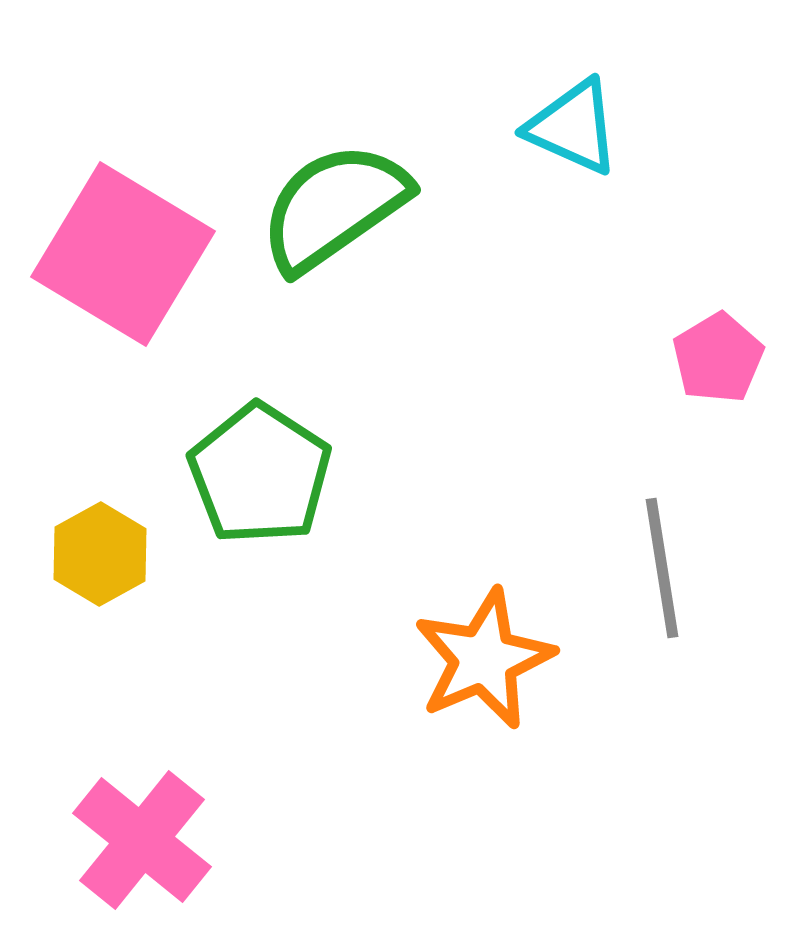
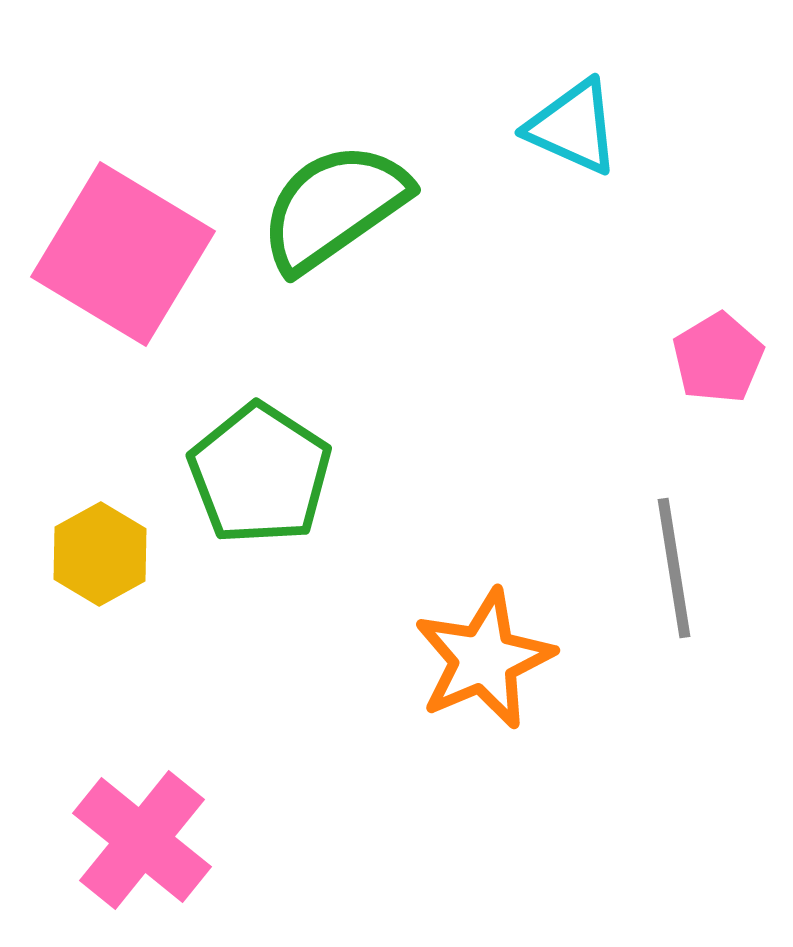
gray line: moved 12 px right
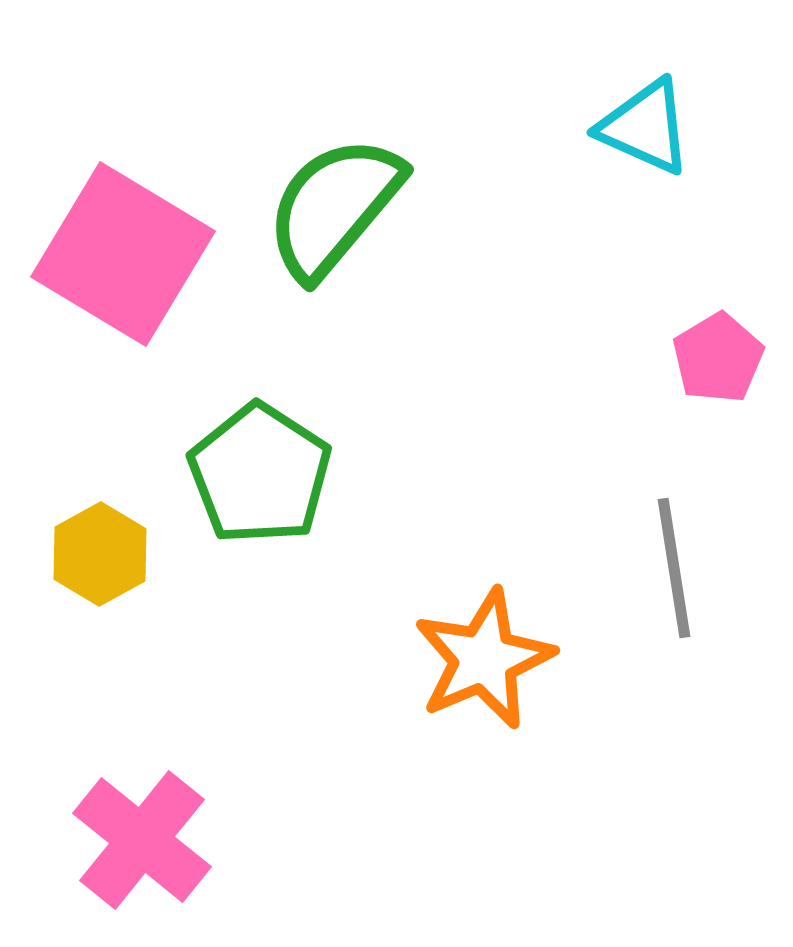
cyan triangle: moved 72 px right
green semicircle: rotated 15 degrees counterclockwise
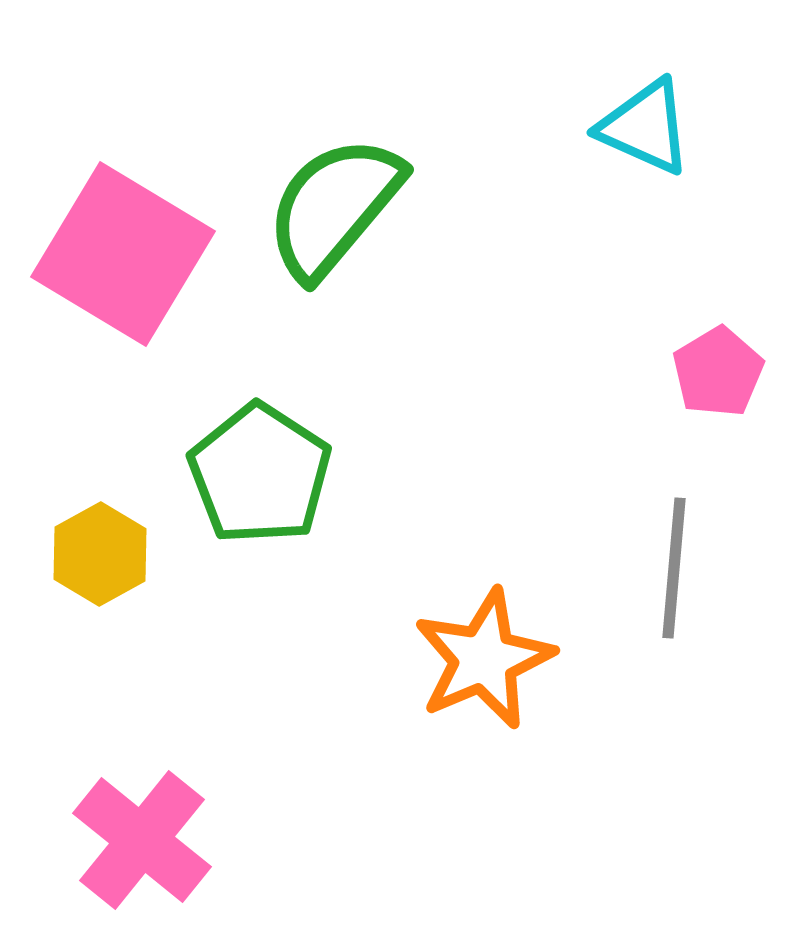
pink pentagon: moved 14 px down
gray line: rotated 14 degrees clockwise
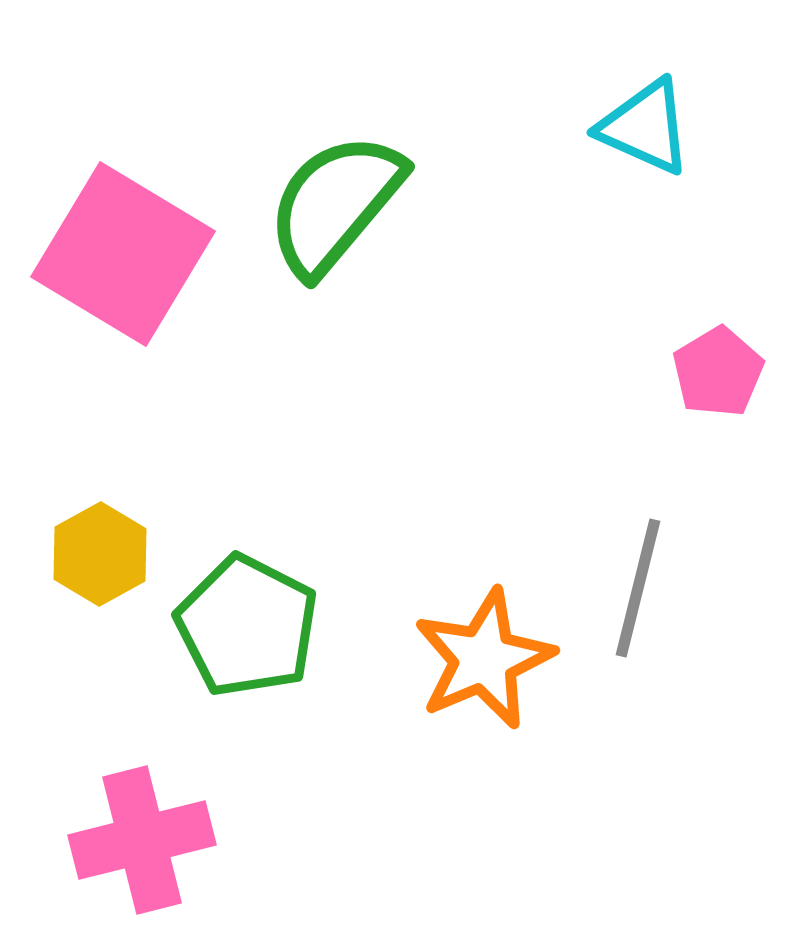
green semicircle: moved 1 px right, 3 px up
green pentagon: moved 13 px left, 152 px down; rotated 6 degrees counterclockwise
gray line: moved 36 px left, 20 px down; rotated 9 degrees clockwise
pink cross: rotated 37 degrees clockwise
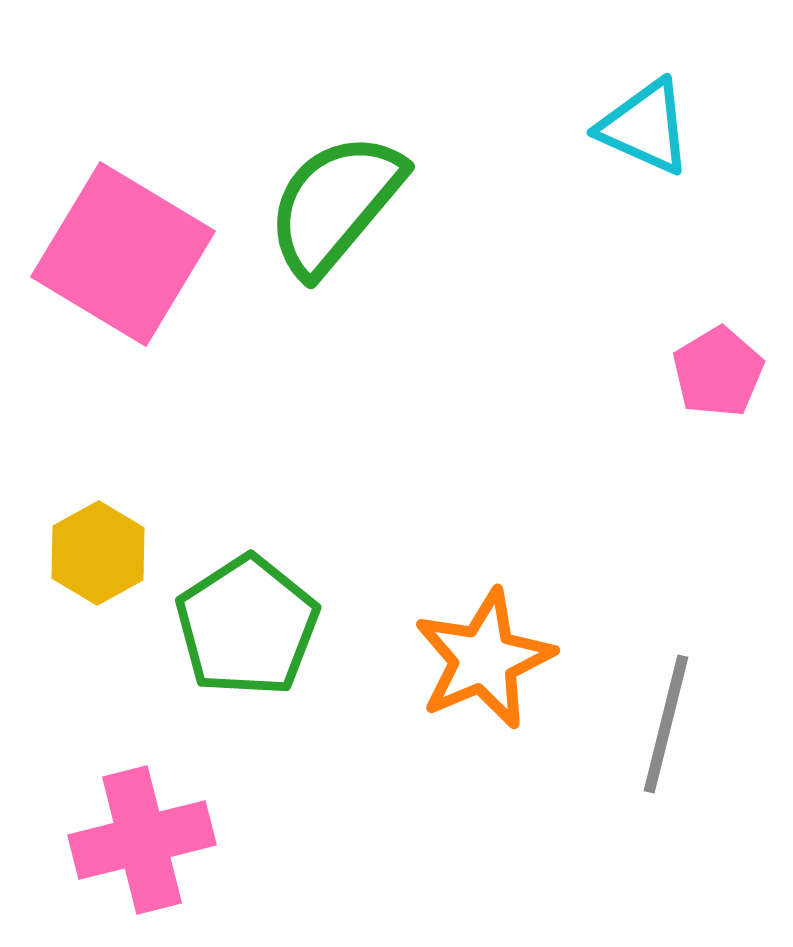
yellow hexagon: moved 2 px left, 1 px up
gray line: moved 28 px right, 136 px down
green pentagon: rotated 12 degrees clockwise
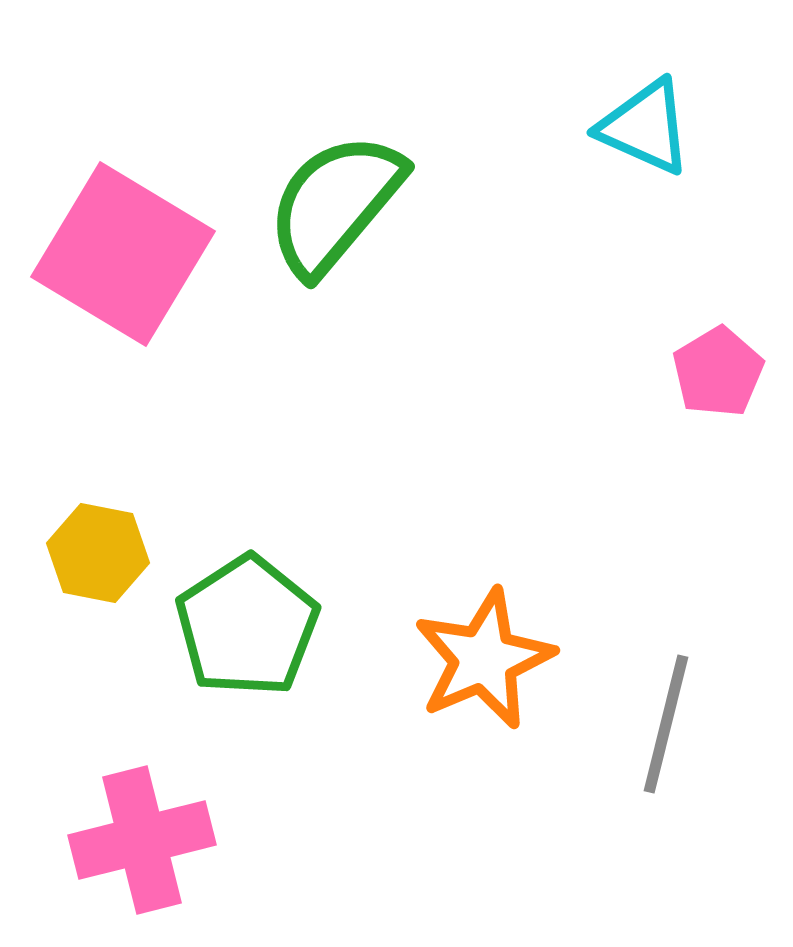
yellow hexagon: rotated 20 degrees counterclockwise
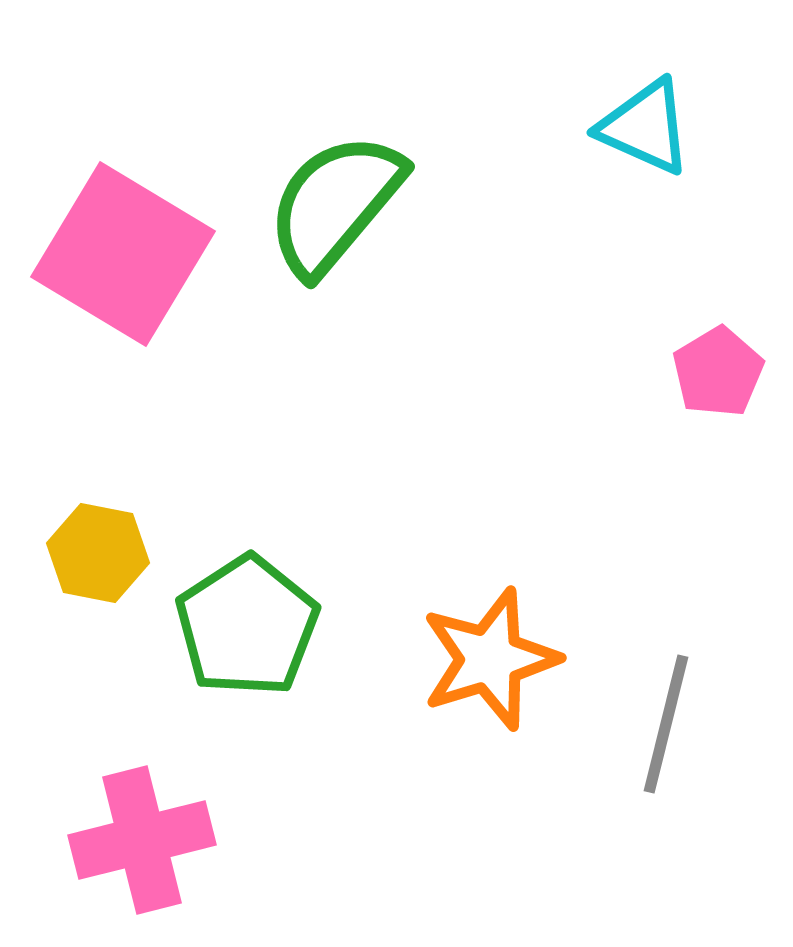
orange star: moved 6 px right; rotated 6 degrees clockwise
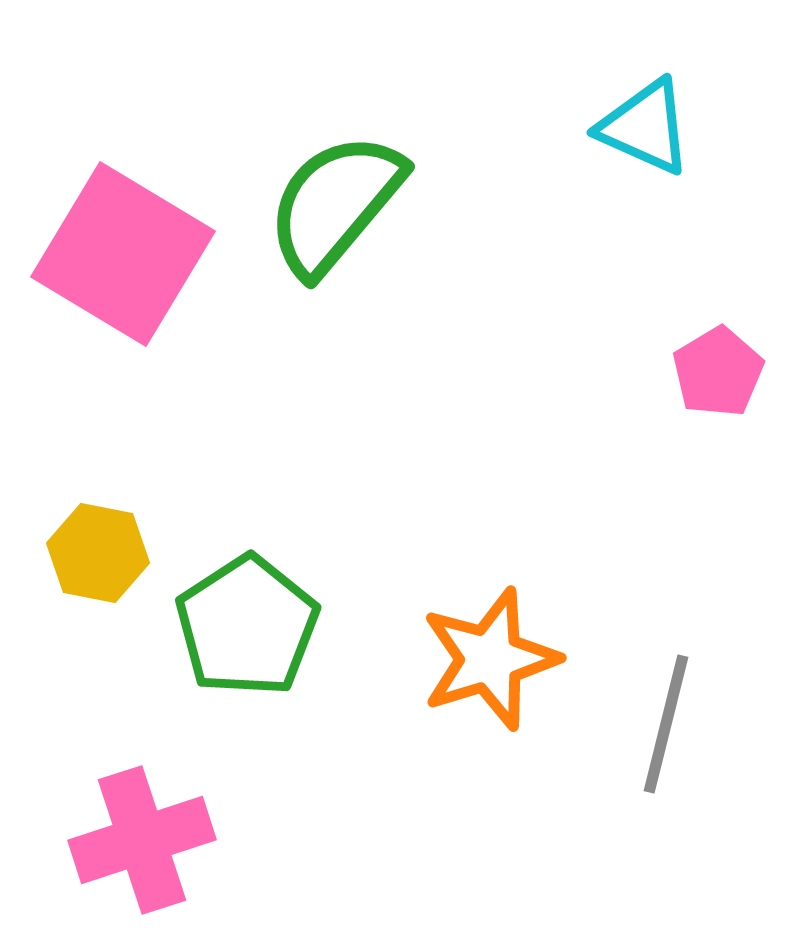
pink cross: rotated 4 degrees counterclockwise
